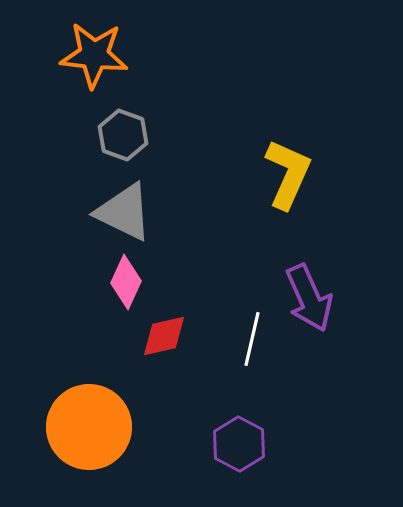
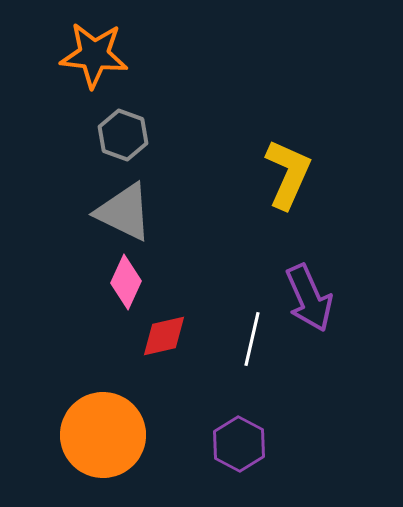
orange circle: moved 14 px right, 8 px down
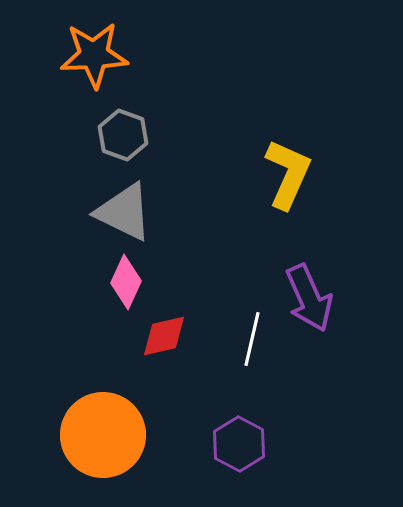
orange star: rotated 8 degrees counterclockwise
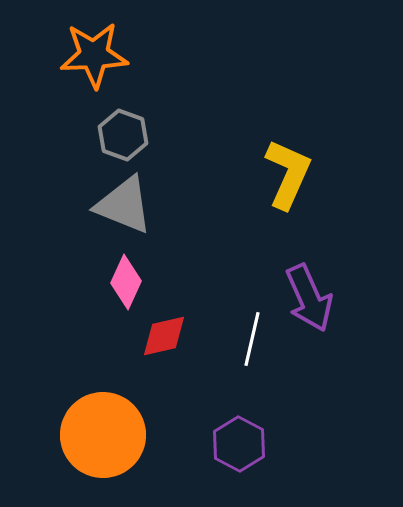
gray triangle: moved 7 px up; rotated 4 degrees counterclockwise
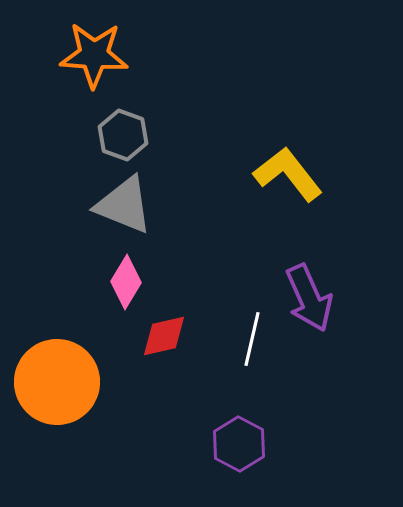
orange star: rotated 6 degrees clockwise
yellow L-shape: rotated 62 degrees counterclockwise
pink diamond: rotated 6 degrees clockwise
orange circle: moved 46 px left, 53 px up
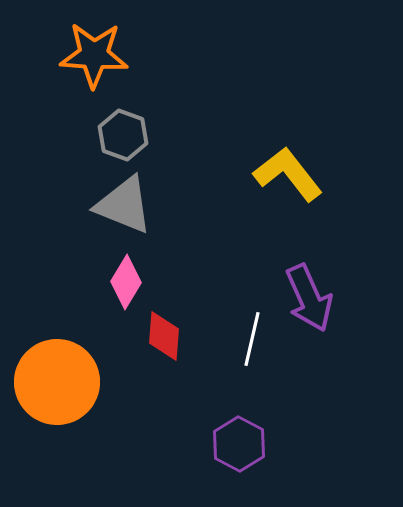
red diamond: rotated 72 degrees counterclockwise
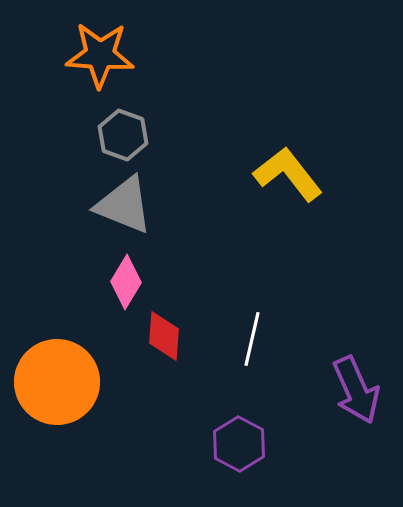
orange star: moved 6 px right
purple arrow: moved 47 px right, 92 px down
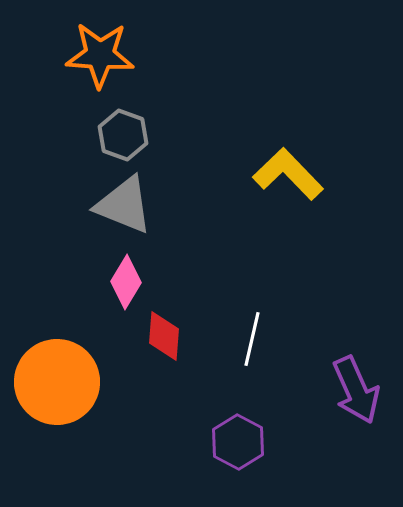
yellow L-shape: rotated 6 degrees counterclockwise
purple hexagon: moved 1 px left, 2 px up
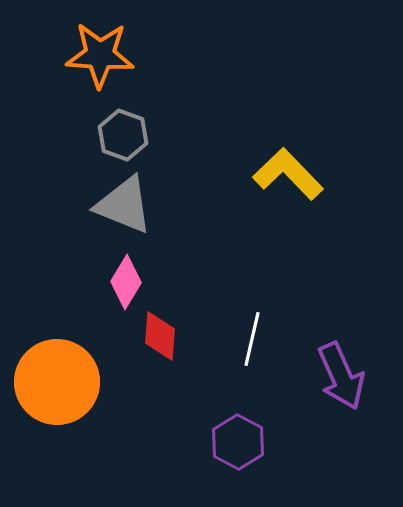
red diamond: moved 4 px left
purple arrow: moved 15 px left, 14 px up
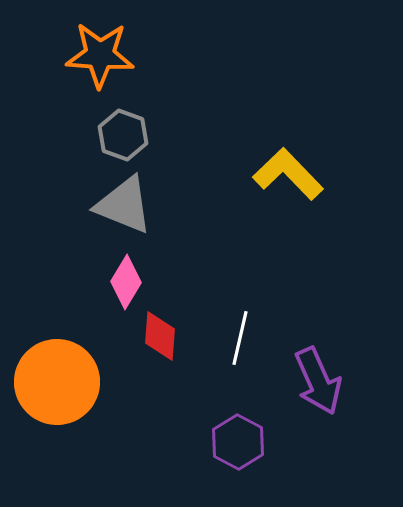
white line: moved 12 px left, 1 px up
purple arrow: moved 23 px left, 5 px down
